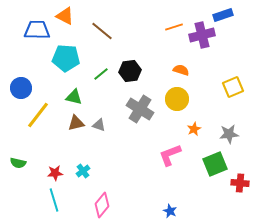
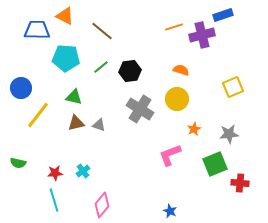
green line: moved 7 px up
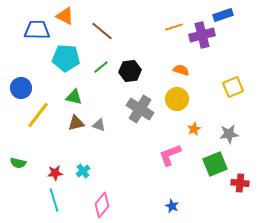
blue star: moved 2 px right, 5 px up
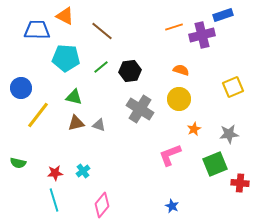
yellow circle: moved 2 px right
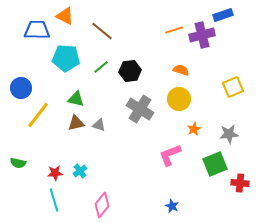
orange line: moved 3 px down
green triangle: moved 2 px right, 2 px down
cyan cross: moved 3 px left
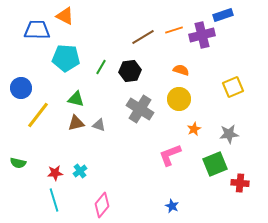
brown line: moved 41 px right, 6 px down; rotated 70 degrees counterclockwise
green line: rotated 21 degrees counterclockwise
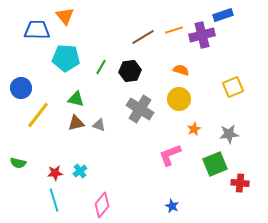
orange triangle: rotated 24 degrees clockwise
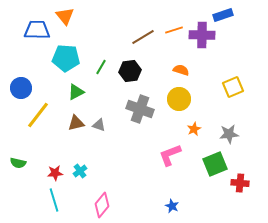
purple cross: rotated 15 degrees clockwise
green triangle: moved 7 px up; rotated 42 degrees counterclockwise
gray cross: rotated 12 degrees counterclockwise
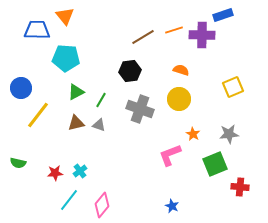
green line: moved 33 px down
orange star: moved 1 px left, 5 px down; rotated 16 degrees counterclockwise
red cross: moved 4 px down
cyan line: moved 15 px right; rotated 55 degrees clockwise
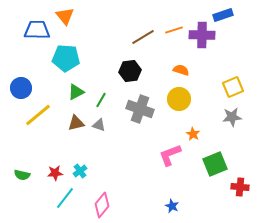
yellow line: rotated 12 degrees clockwise
gray star: moved 3 px right, 17 px up
green semicircle: moved 4 px right, 12 px down
cyan line: moved 4 px left, 2 px up
